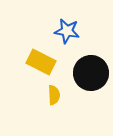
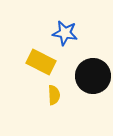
blue star: moved 2 px left, 2 px down
black circle: moved 2 px right, 3 px down
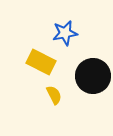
blue star: rotated 20 degrees counterclockwise
yellow semicircle: rotated 24 degrees counterclockwise
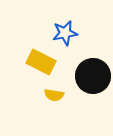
yellow semicircle: rotated 126 degrees clockwise
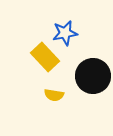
yellow rectangle: moved 4 px right, 5 px up; rotated 20 degrees clockwise
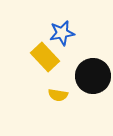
blue star: moved 3 px left
yellow semicircle: moved 4 px right
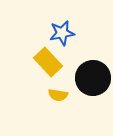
yellow rectangle: moved 3 px right, 5 px down
black circle: moved 2 px down
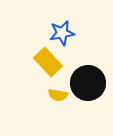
black circle: moved 5 px left, 5 px down
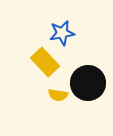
yellow rectangle: moved 3 px left
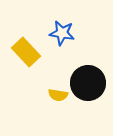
blue star: rotated 20 degrees clockwise
yellow rectangle: moved 19 px left, 10 px up
